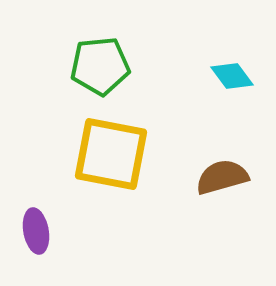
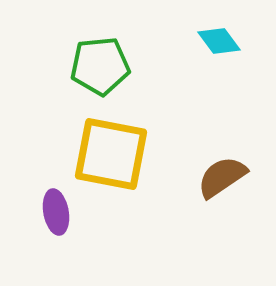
cyan diamond: moved 13 px left, 35 px up
brown semicircle: rotated 18 degrees counterclockwise
purple ellipse: moved 20 px right, 19 px up
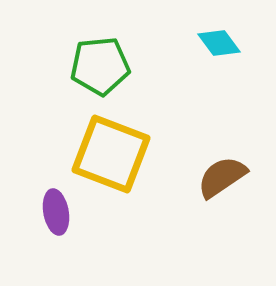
cyan diamond: moved 2 px down
yellow square: rotated 10 degrees clockwise
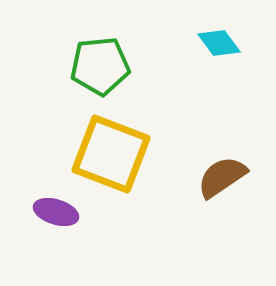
purple ellipse: rotated 63 degrees counterclockwise
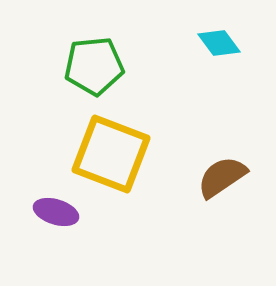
green pentagon: moved 6 px left
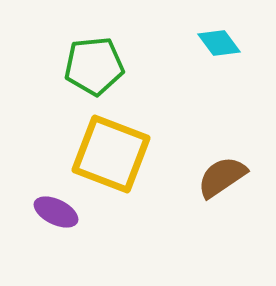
purple ellipse: rotated 9 degrees clockwise
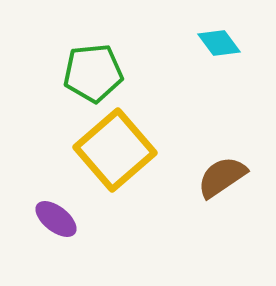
green pentagon: moved 1 px left, 7 px down
yellow square: moved 4 px right, 4 px up; rotated 28 degrees clockwise
purple ellipse: moved 7 px down; rotated 12 degrees clockwise
